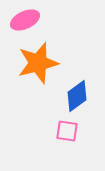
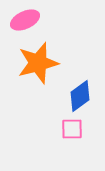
blue diamond: moved 3 px right
pink square: moved 5 px right, 2 px up; rotated 10 degrees counterclockwise
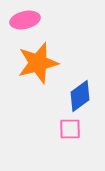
pink ellipse: rotated 12 degrees clockwise
pink square: moved 2 px left
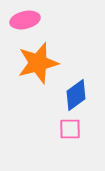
blue diamond: moved 4 px left, 1 px up
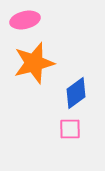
orange star: moved 4 px left
blue diamond: moved 2 px up
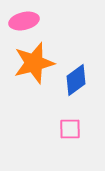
pink ellipse: moved 1 px left, 1 px down
blue diamond: moved 13 px up
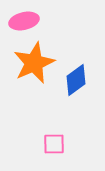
orange star: rotated 9 degrees counterclockwise
pink square: moved 16 px left, 15 px down
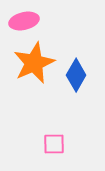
blue diamond: moved 5 px up; rotated 24 degrees counterclockwise
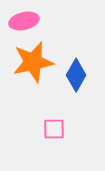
orange star: moved 1 px left, 1 px up; rotated 12 degrees clockwise
pink square: moved 15 px up
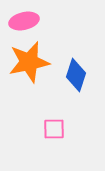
orange star: moved 4 px left
blue diamond: rotated 12 degrees counterclockwise
